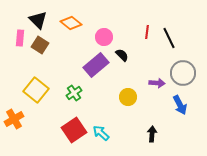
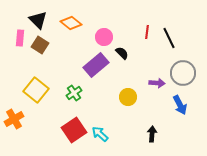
black semicircle: moved 2 px up
cyan arrow: moved 1 px left, 1 px down
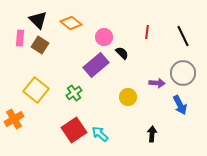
black line: moved 14 px right, 2 px up
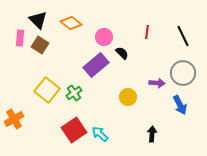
yellow square: moved 11 px right
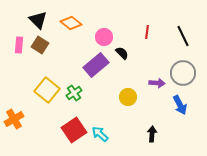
pink rectangle: moved 1 px left, 7 px down
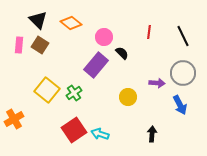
red line: moved 2 px right
purple rectangle: rotated 10 degrees counterclockwise
cyan arrow: rotated 24 degrees counterclockwise
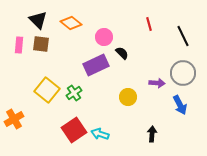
red line: moved 8 px up; rotated 24 degrees counterclockwise
brown square: moved 1 px right, 1 px up; rotated 24 degrees counterclockwise
purple rectangle: rotated 25 degrees clockwise
